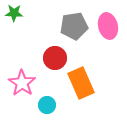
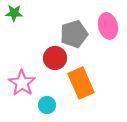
gray pentagon: moved 8 px down; rotated 8 degrees counterclockwise
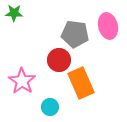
gray pentagon: moved 1 px right; rotated 24 degrees clockwise
red circle: moved 4 px right, 2 px down
pink star: moved 2 px up
cyan circle: moved 3 px right, 2 px down
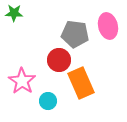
cyan circle: moved 2 px left, 6 px up
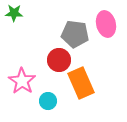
pink ellipse: moved 2 px left, 2 px up
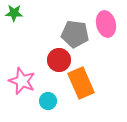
pink star: rotated 12 degrees counterclockwise
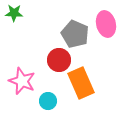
gray pentagon: rotated 16 degrees clockwise
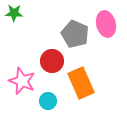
red circle: moved 7 px left, 1 px down
